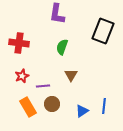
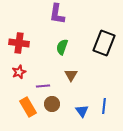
black rectangle: moved 1 px right, 12 px down
red star: moved 3 px left, 4 px up
blue triangle: rotated 32 degrees counterclockwise
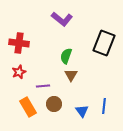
purple L-shape: moved 5 px right, 5 px down; rotated 60 degrees counterclockwise
green semicircle: moved 4 px right, 9 px down
brown circle: moved 2 px right
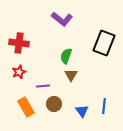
orange rectangle: moved 2 px left
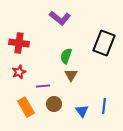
purple L-shape: moved 2 px left, 1 px up
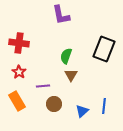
purple L-shape: moved 1 px right, 3 px up; rotated 40 degrees clockwise
black rectangle: moved 6 px down
red star: rotated 16 degrees counterclockwise
orange rectangle: moved 9 px left, 6 px up
blue triangle: rotated 24 degrees clockwise
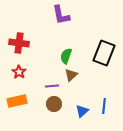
black rectangle: moved 4 px down
brown triangle: rotated 16 degrees clockwise
purple line: moved 9 px right
orange rectangle: rotated 72 degrees counterclockwise
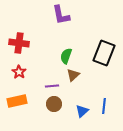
brown triangle: moved 2 px right
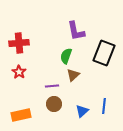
purple L-shape: moved 15 px right, 16 px down
red cross: rotated 12 degrees counterclockwise
orange rectangle: moved 4 px right, 14 px down
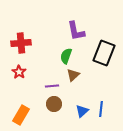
red cross: moved 2 px right
blue line: moved 3 px left, 3 px down
orange rectangle: rotated 48 degrees counterclockwise
